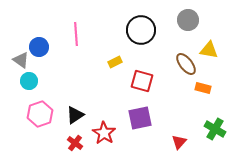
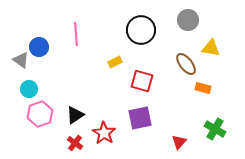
yellow triangle: moved 2 px right, 2 px up
cyan circle: moved 8 px down
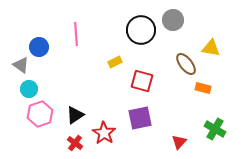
gray circle: moved 15 px left
gray triangle: moved 5 px down
